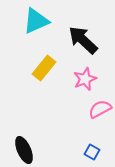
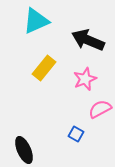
black arrow: moved 5 px right; rotated 20 degrees counterclockwise
blue square: moved 16 px left, 18 px up
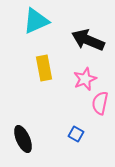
yellow rectangle: rotated 50 degrees counterclockwise
pink semicircle: moved 6 px up; rotated 50 degrees counterclockwise
black ellipse: moved 1 px left, 11 px up
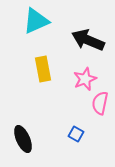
yellow rectangle: moved 1 px left, 1 px down
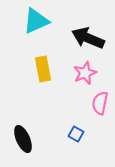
black arrow: moved 2 px up
pink star: moved 6 px up
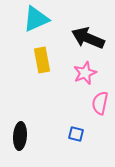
cyan triangle: moved 2 px up
yellow rectangle: moved 1 px left, 9 px up
blue square: rotated 14 degrees counterclockwise
black ellipse: moved 3 px left, 3 px up; rotated 28 degrees clockwise
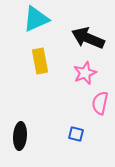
yellow rectangle: moved 2 px left, 1 px down
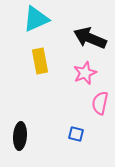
black arrow: moved 2 px right
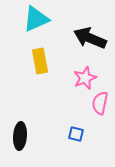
pink star: moved 5 px down
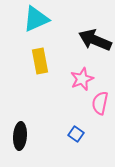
black arrow: moved 5 px right, 2 px down
pink star: moved 3 px left, 1 px down
blue square: rotated 21 degrees clockwise
